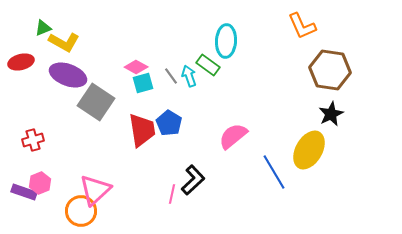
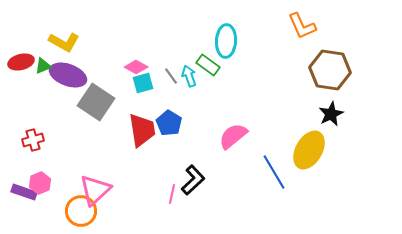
green triangle: moved 38 px down
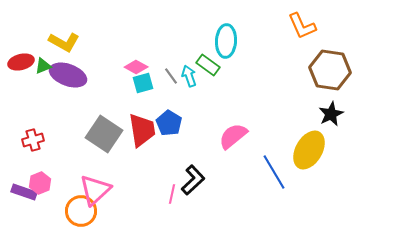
gray square: moved 8 px right, 32 px down
